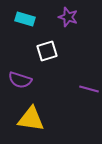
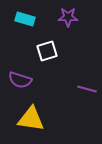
purple star: rotated 18 degrees counterclockwise
purple line: moved 2 px left
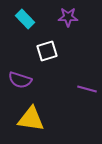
cyan rectangle: rotated 30 degrees clockwise
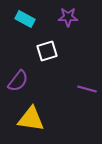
cyan rectangle: rotated 18 degrees counterclockwise
purple semicircle: moved 2 px left, 1 px down; rotated 70 degrees counterclockwise
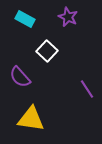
purple star: rotated 24 degrees clockwise
white square: rotated 30 degrees counterclockwise
purple semicircle: moved 2 px right, 4 px up; rotated 100 degrees clockwise
purple line: rotated 42 degrees clockwise
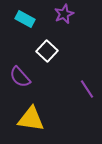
purple star: moved 4 px left, 3 px up; rotated 24 degrees clockwise
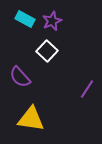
purple star: moved 12 px left, 7 px down
purple line: rotated 66 degrees clockwise
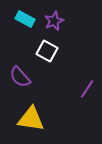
purple star: moved 2 px right
white square: rotated 15 degrees counterclockwise
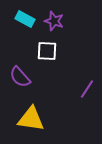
purple star: rotated 30 degrees counterclockwise
white square: rotated 25 degrees counterclockwise
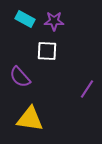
purple star: rotated 18 degrees counterclockwise
yellow triangle: moved 1 px left
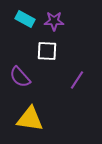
purple line: moved 10 px left, 9 px up
